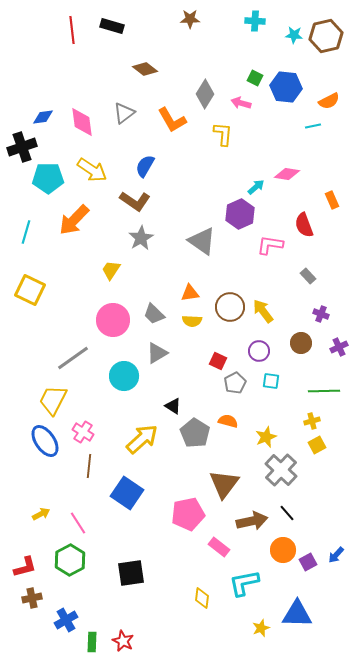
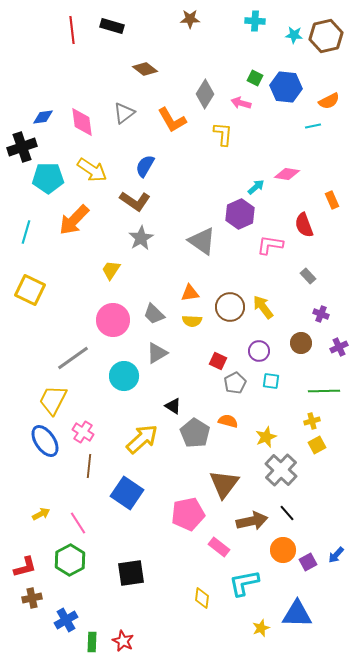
yellow arrow at (263, 311): moved 4 px up
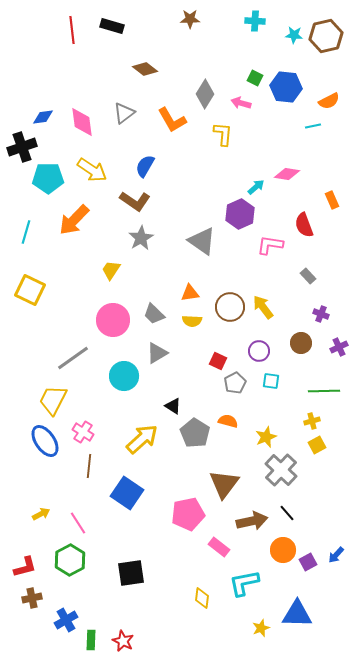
green rectangle at (92, 642): moved 1 px left, 2 px up
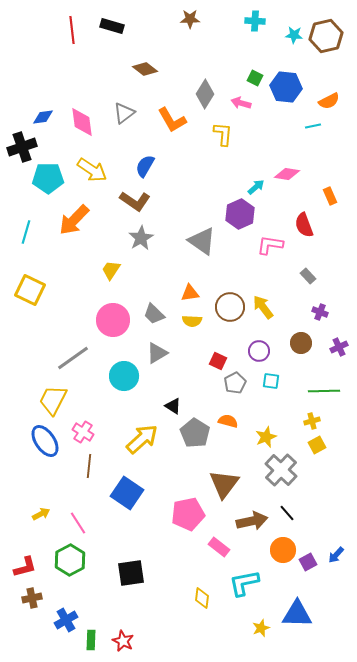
orange rectangle at (332, 200): moved 2 px left, 4 px up
purple cross at (321, 314): moved 1 px left, 2 px up
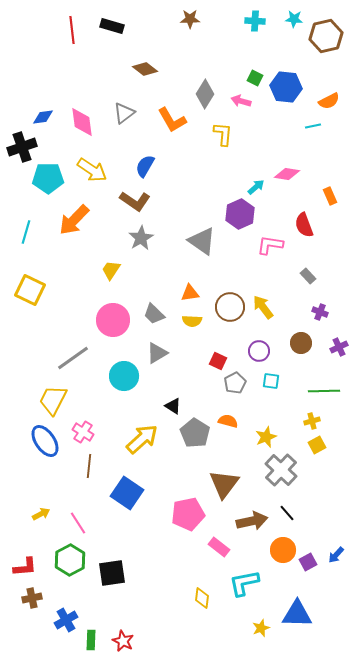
cyan star at (294, 35): moved 16 px up
pink arrow at (241, 103): moved 2 px up
red L-shape at (25, 567): rotated 10 degrees clockwise
black square at (131, 573): moved 19 px left
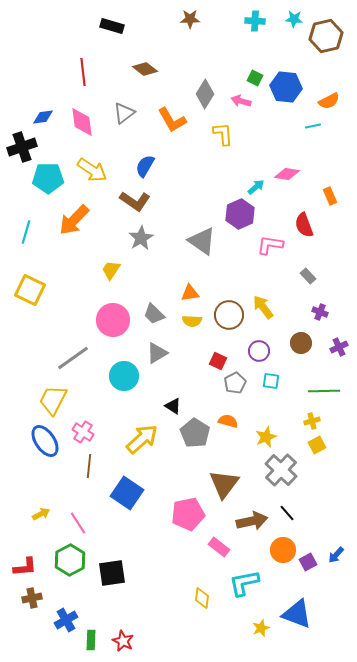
red line at (72, 30): moved 11 px right, 42 px down
yellow L-shape at (223, 134): rotated 10 degrees counterclockwise
brown circle at (230, 307): moved 1 px left, 8 px down
blue triangle at (297, 614): rotated 20 degrees clockwise
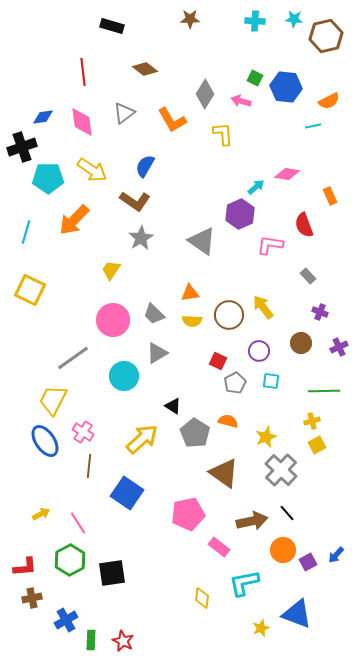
brown triangle at (224, 484): moved 11 px up; rotated 32 degrees counterclockwise
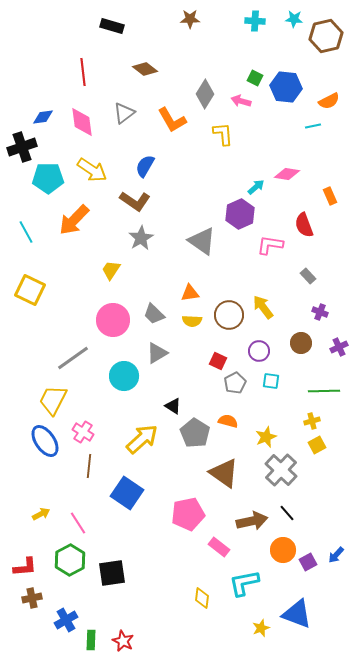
cyan line at (26, 232): rotated 45 degrees counterclockwise
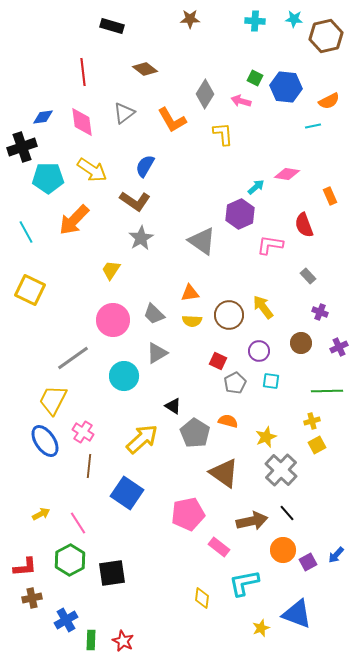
green line at (324, 391): moved 3 px right
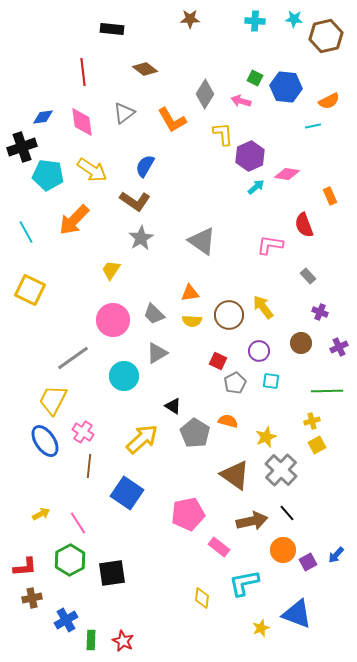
black rectangle at (112, 26): moved 3 px down; rotated 10 degrees counterclockwise
cyan pentagon at (48, 178): moved 3 px up; rotated 8 degrees clockwise
purple hexagon at (240, 214): moved 10 px right, 58 px up
brown triangle at (224, 473): moved 11 px right, 2 px down
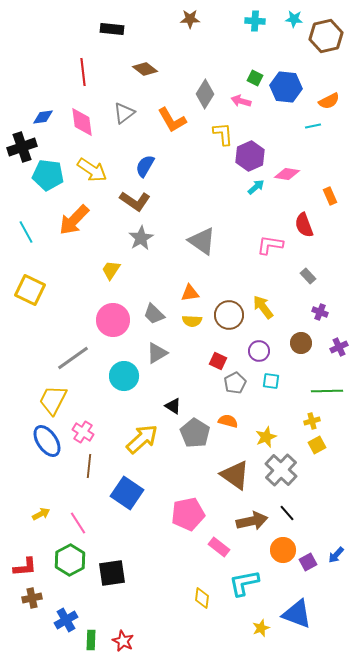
blue ellipse at (45, 441): moved 2 px right
